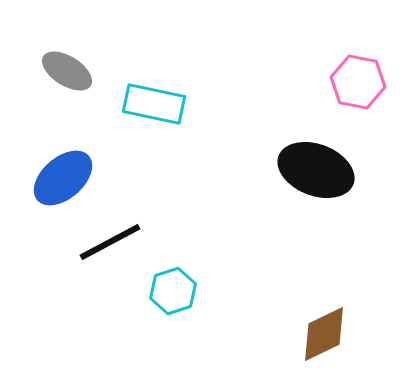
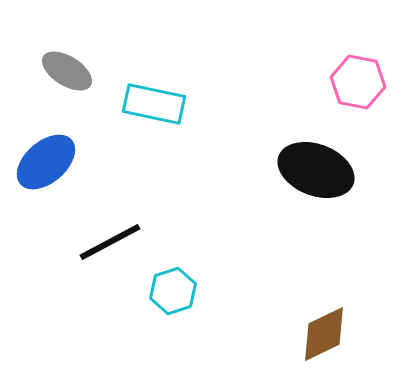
blue ellipse: moved 17 px left, 16 px up
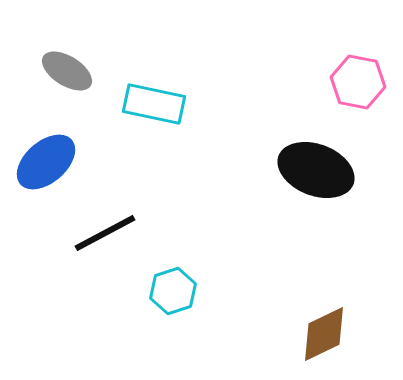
black line: moved 5 px left, 9 px up
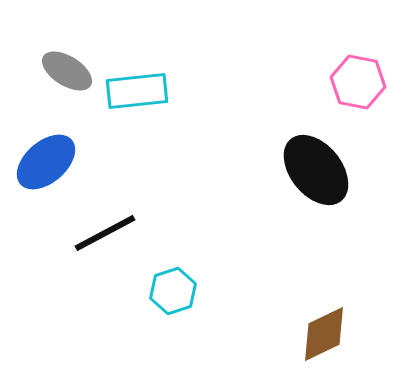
cyan rectangle: moved 17 px left, 13 px up; rotated 18 degrees counterclockwise
black ellipse: rotated 30 degrees clockwise
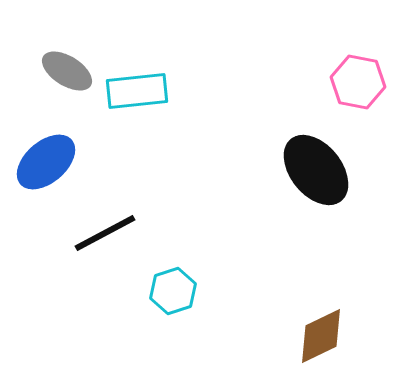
brown diamond: moved 3 px left, 2 px down
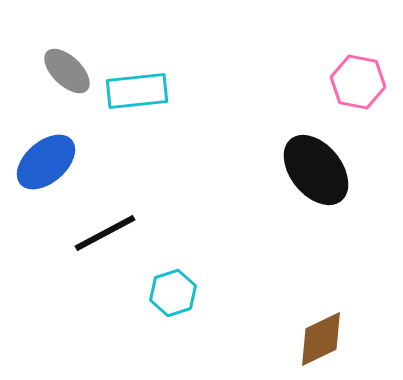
gray ellipse: rotated 12 degrees clockwise
cyan hexagon: moved 2 px down
brown diamond: moved 3 px down
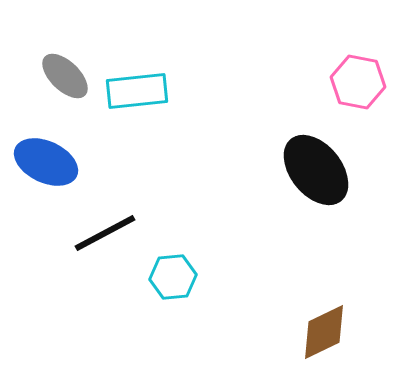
gray ellipse: moved 2 px left, 5 px down
blue ellipse: rotated 66 degrees clockwise
cyan hexagon: moved 16 px up; rotated 12 degrees clockwise
brown diamond: moved 3 px right, 7 px up
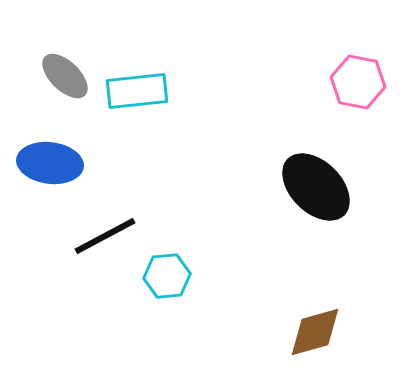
blue ellipse: moved 4 px right, 1 px down; rotated 18 degrees counterclockwise
black ellipse: moved 17 px down; rotated 6 degrees counterclockwise
black line: moved 3 px down
cyan hexagon: moved 6 px left, 1 px up
brown diamond: moved 9 px left; rotated 10 degrees clockwise
